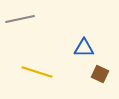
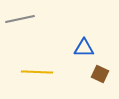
yellow line: rotated 16 degrees counterclockwise
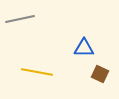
yellow line: rotated 8 degrees clockwise
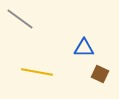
gray line: rotated 48 degrees clockwise
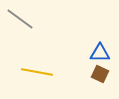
blue triangle: moved 16 px right, 5 px down
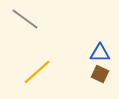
gray line: moved 5 px right
yellow line: rotated 52 degrees counterclockwise
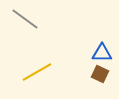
blue triangle: moved 2 px right
yellow line: rotated 12 degrees clockwise
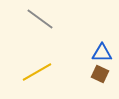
gray line: moved 15 px right
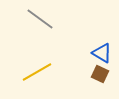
blue triangle: rotated 30 degrees clockwise
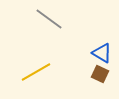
gray line: moved 9 px right
yellow line: moved 1 px left
